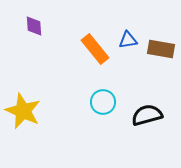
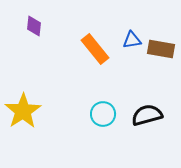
purple diamond: rotated 10 degrees clockwise
blue triangle: moved 4 px right
cyan circle: moved 12 px down
yellow star: rotated 15 degrees clockwise
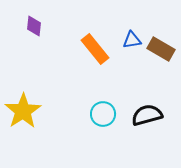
brown rectangle: rotated 20 degrees clockwise
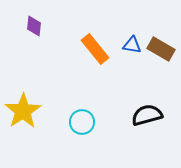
blue triangle: moved 5 px down; rotated 18 degrees clockwise
cyan circle: moved 21 px left, 8 px down
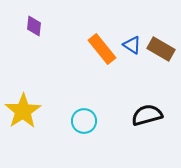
blue triangle: rotated 24 degrees clockwise
orange rectangle: moved 7 px right
cyan circle: moved 2 px right, 1 px up
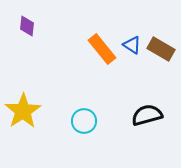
purple diamond: moved 7 px left
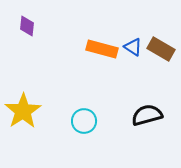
blue triangle: moved 1 px right, 2 px down
orange rectangle: rotated 36 degrees counterclockwise
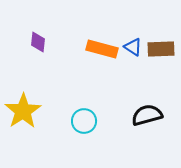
purple diamond: moved 11 px right, 16 px down
brown rectangle: rotated 32 degrees counterclockwise
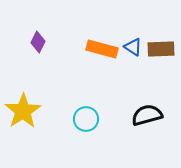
purple diamond: rotated 20 degrees clockwise
cyan circle: moved 2 px right, 2 px up
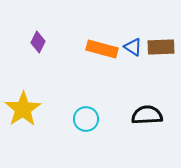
brown rectangle: moved 2 px up
yellow star: moved 2 px up
black semicircle: rotated 12 degrees clockwise
